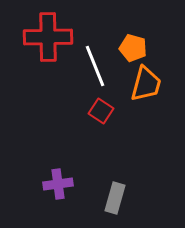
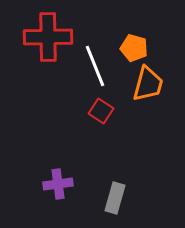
orange pentagon: moved 1 px right
orange trapezoid: moved 2 px right
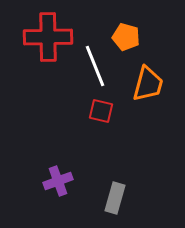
orange pentagon: moved 8 px left, 11 px up
red square: rotated 20 degrees counterclockwise
purple cross: moved 3 px up; rotated 12 degrees counterclockwise
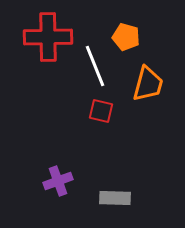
gray rectangle: rotated 76 degrees clockwise
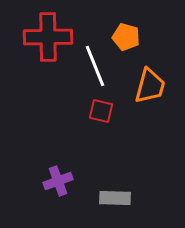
orange trapezoid: moved 2 px right, 2 px down
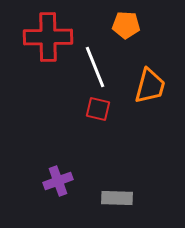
orange pentagon: moved 12 px up; rotated 12 degrees counterclockwise
white line: moved 1 px down
red square: moved 3 px left, 2 px up
gray rectangle: moved 2 px right
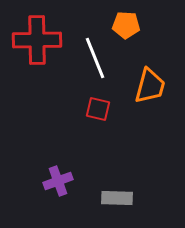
red cross: moved 11 px left, 3 px down
white line: moved 9 px up
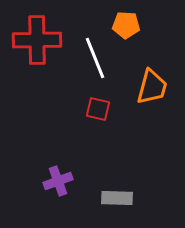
orange trapezoid: moved 2 px right, 1 px down
